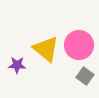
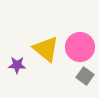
pink circle: moved 1 px right, 2 px down
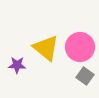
yellow triangle: moved 1 px up
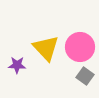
yellow triangle: rotated 8 degrees clockwise
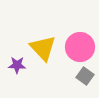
yellow triangle: moved 3 px left
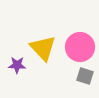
gray square: rotated 18 degrees counterclockwise
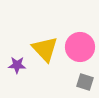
yellow triangle: moved 2 px right, 1 px down
gray square: moved 6 px down
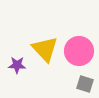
pink circle: moved 1 px left, 4 px down
gray square: moved 2 px down
